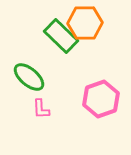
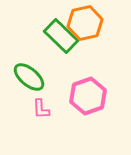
orange hexagon: rotated 12 degrees counterclockwise
pink hexagon: moved 13 px left, 3 px up
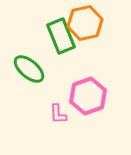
green rectangle: rotated 24 degrees clockwise
green ellipse: moved 8 px up
pink L-shape: moved 17 px right, 5 px down
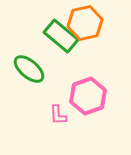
green rectangle: rotated 28 degrees counterclockwise
pink L-shape: moved 1 px down
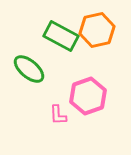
orange hexagon: moved 12 px right, 7 px down
green rectangle: rotated 12 degrees counterclockwise
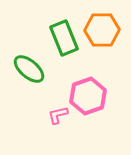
orange hexagon: moved 5 px right; rotated 12 degrees clockwise
green rectangle: moved 3 px right, 2 px down; rotated 40 degrees clockwise
pink L-shape: rotated 80 degrees clockwise
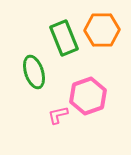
green ellipse: moved 5 px right, 3 px down; rotated 32 degrees clockwise
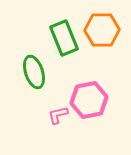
pink hexagon: moved 1 px right, 4 px down; rotated 9 degrees clockwise
